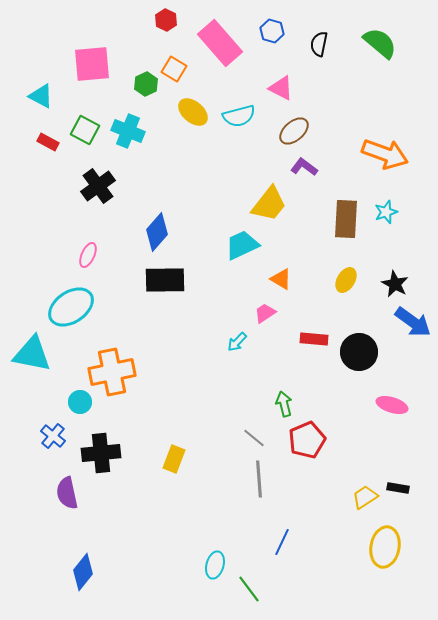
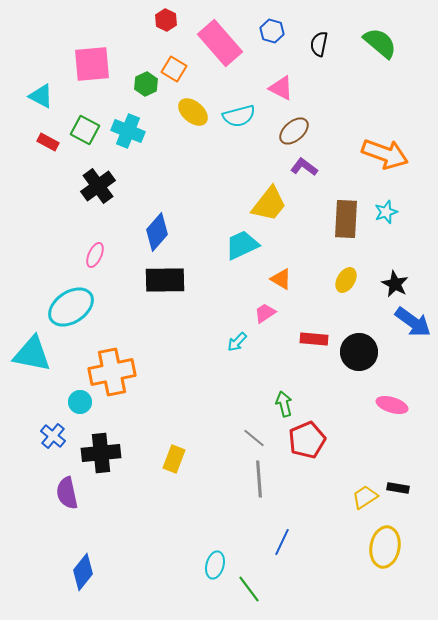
pink ellipse at (88, 255): moved 7 px right
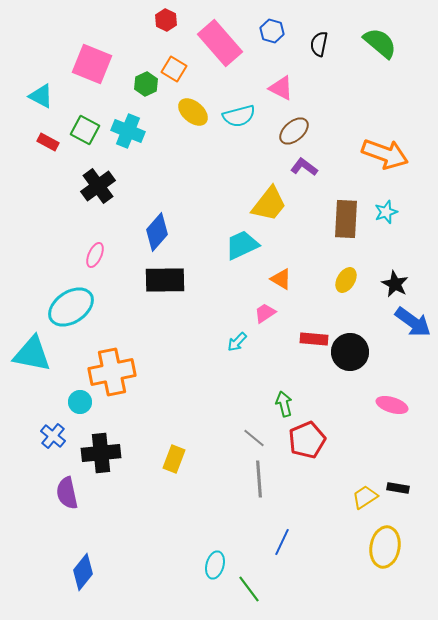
pink square at (92, 64): rotated 27 degrees clockwise
black circle at (359, 352): moved 9 px left
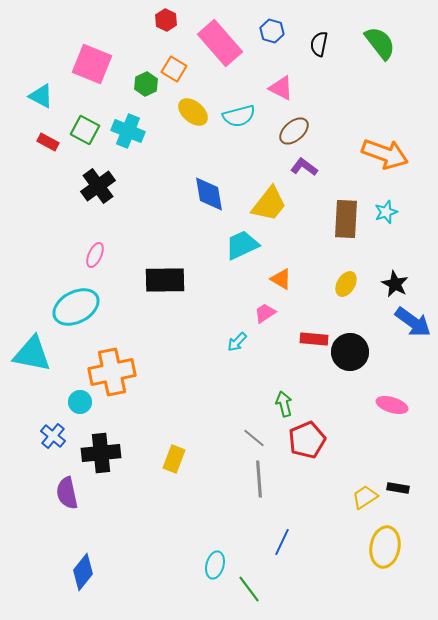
green semicircle at (380, 43): rotated 12 degrees clockwise
blue diamond at (157, 232): moved 52 px right, 38 px up; rotated 51 degrees counterclockwise
yellow ellipse at (346, 280): moved 4 px down
cyan ellipse at (71, 307): moved 5 px right; rotated 6 degrees clockwise
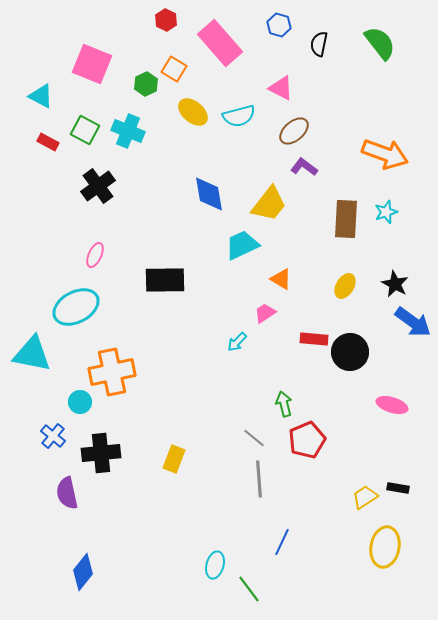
blue hexagon at (272, 31): moved 7 px right, 6 px up
yellow ellipse at (346, 284): moved 1 px left, 2 px down
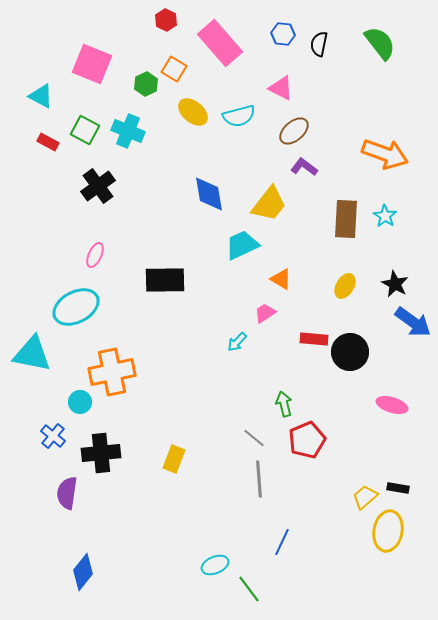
blue hexagon at (279, 25): moved 4 px right, 9 px down; rotated 10 degrees counterclockwise
cyan star at (386, 212): moved 1 px left, 4 px down; rotated 20 degrees counterclockwise
purple semicircle at (67, 493): rotated 20 degrees clockwise
yellow trapezoid at (365, 497): rotated 8 degrees counterclockwise
yellow ellipse at (385, 547): moved 3 px right, 16 px up
cyan ellipse at (215, 565): rotated 52 degrees clockwise
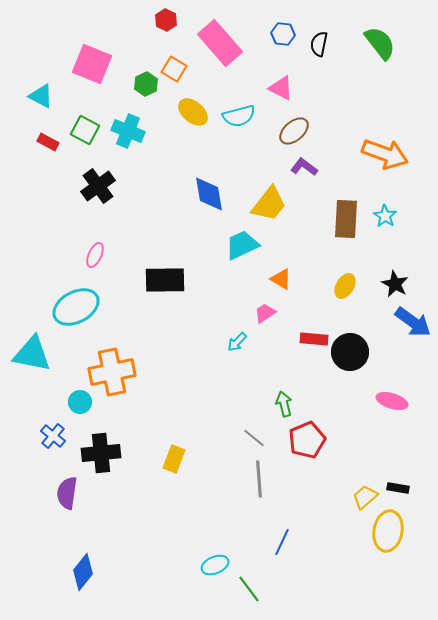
pink ellipse at (392, 405): moved 4 px up
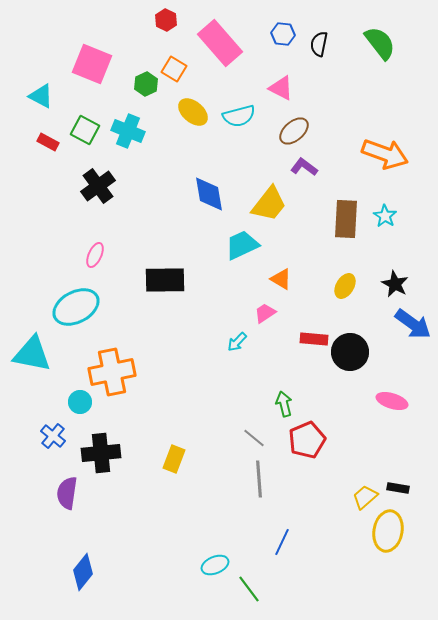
blue arrow at (413, 322): moved 2 px down
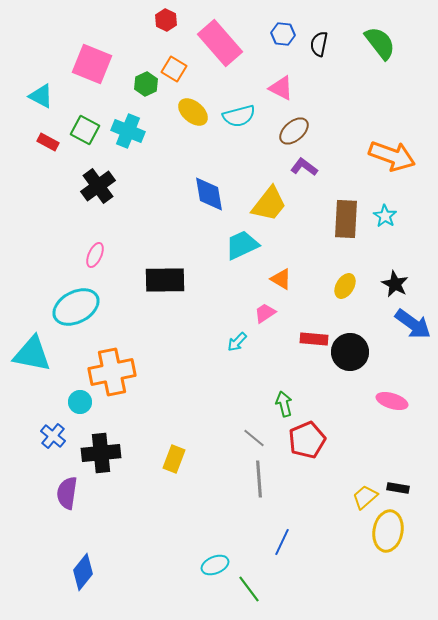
orange arrow at (385, 154): moved 7 px right, 2 px down
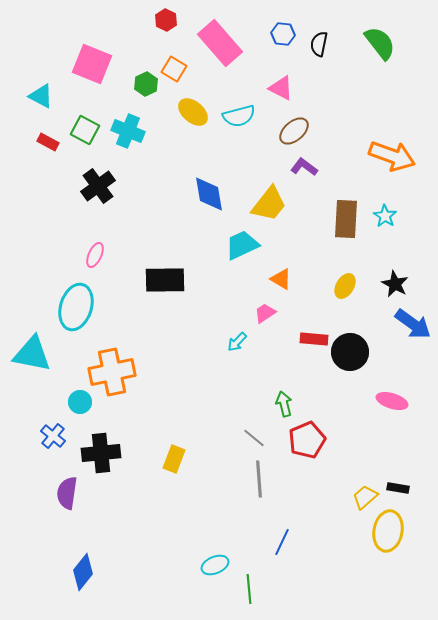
cyan ellipse at (76, 307): rotated 45 degrees counterclockwise
green line at (249, 589): rotated 32 degrees clockwise
